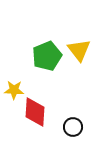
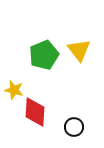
green pentagon: moved 3 px left, 1 px up
yellow star: rotated 12 degrees clockwise
black circle: moved 1 px right
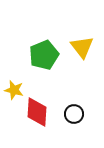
yellow triangle: moved 3 px right, 3 px up
red diamond: moved 2 px right
black circle: moved 13 px up
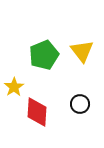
yellow triangle: moved 4 px down
yellow star: moved 3 px up; rotated 24 degrees clockwise
black circle: moved 6 px right, 10 px up
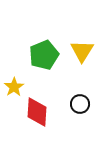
yellow triangle: rotated 10 degrees clockwise
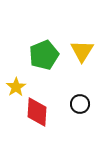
yellow star: moved 2 px right
